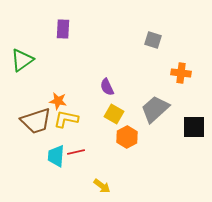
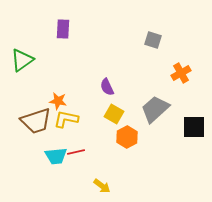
orange cross: rotated 36 degrees counterclockwise
cyan trapezoid: rotated 100 degrees counterclockwise
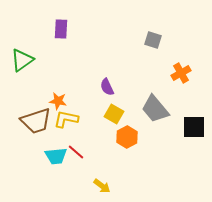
purple rectangle: moved 2 px left
gray trapezoid: rotated 88 degrees counterclockwise
red line: rotated 54 degrees clockwise
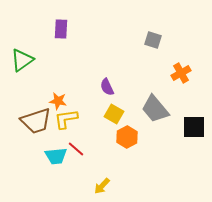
yellow L-shape: rotated 20 degrees counterclockwise
red line: moved 3 px up
yellow arrow: rotated 96 degrees clockwise
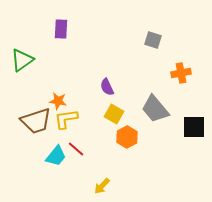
orange cross: rotated 18 degrees clockwise
cyan trapezoid: rotated 45 degrees counterclockwise
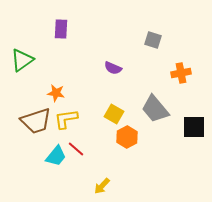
purple semicircle: moved 6 px right, 19 px up; rotated 42 degrees counterclockwise
orange star: moved 2 px left, 8 px up
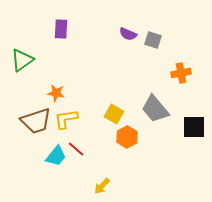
purple semicircle: moved 15 px right, 34 px up
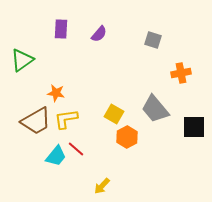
purple semicircle: moved 29 px left; rotated 72 degrees counterclockwise
brown trapezoid: rotated 12 degrees counterclockwise
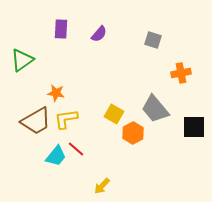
orange hexagon: moved 6 px right, 4 px up
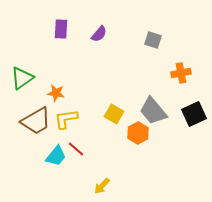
green triangle: moved 18 px down
gray trapezoid: moved 2 px left, 2 px down
black square: moved 13 px up; rotated 25 degrees counterclockwise
orange hexagon: moved 5 px right
